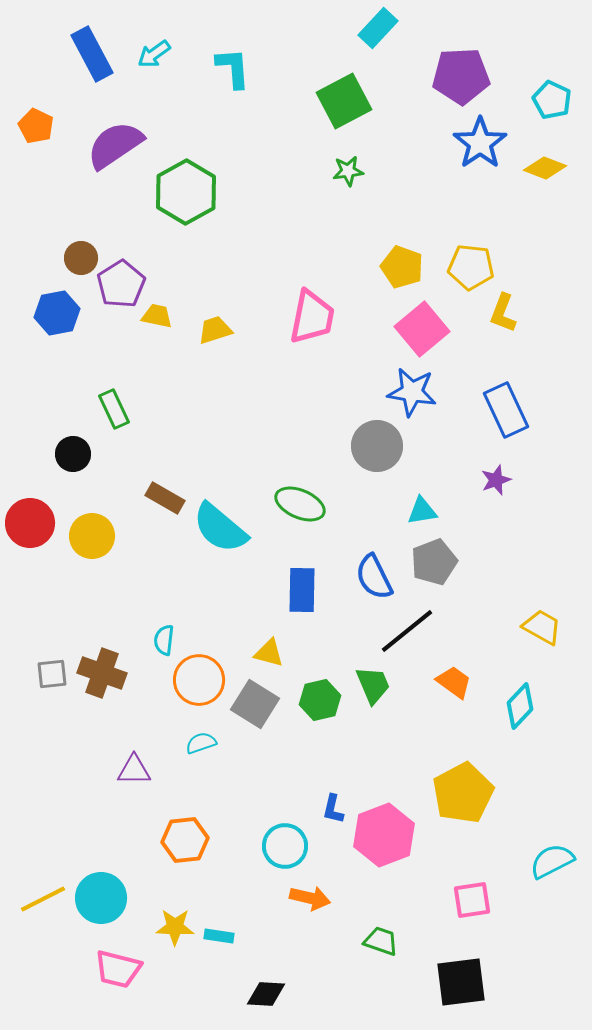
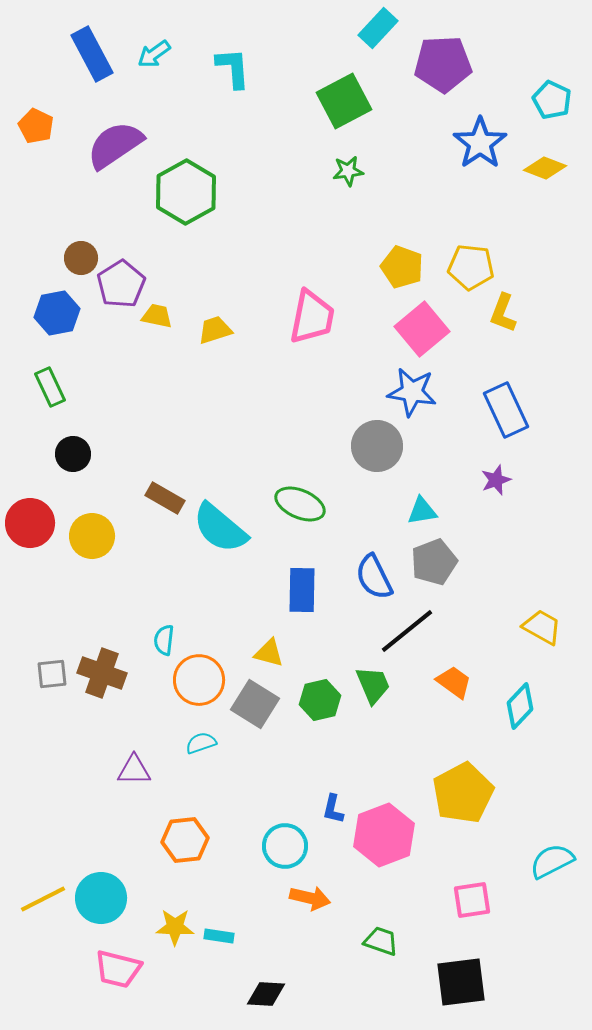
purple pentagon at (461, 76): moved 18 px left, 12 px up
green rectangle at (114, 409): moved 64 px left, 22 px up
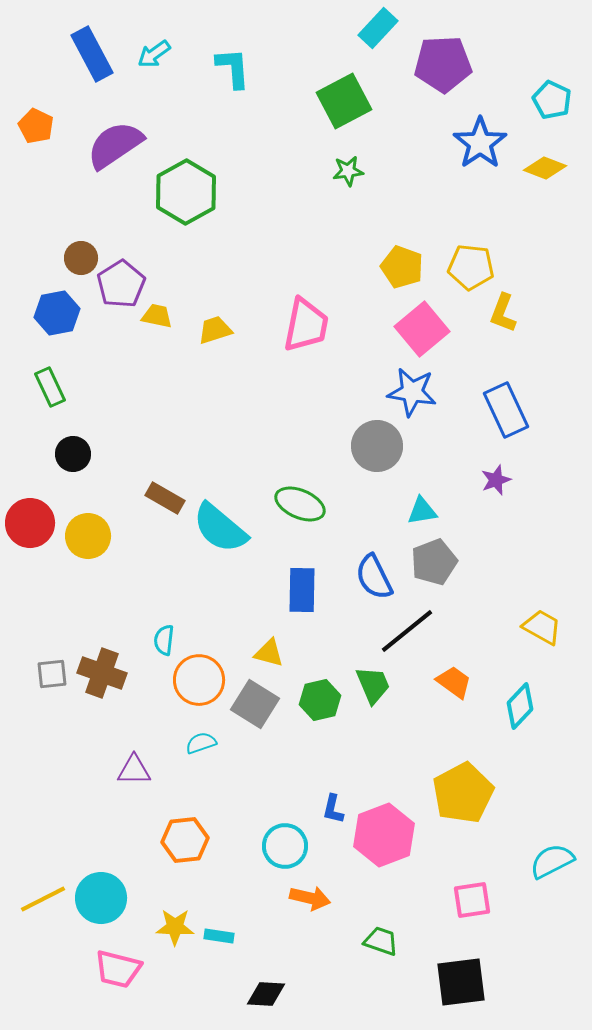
pink trapezoid at (312, 317): moved 6 px left, 8 px down
yellow circle at (92, 536): moved 4 px left
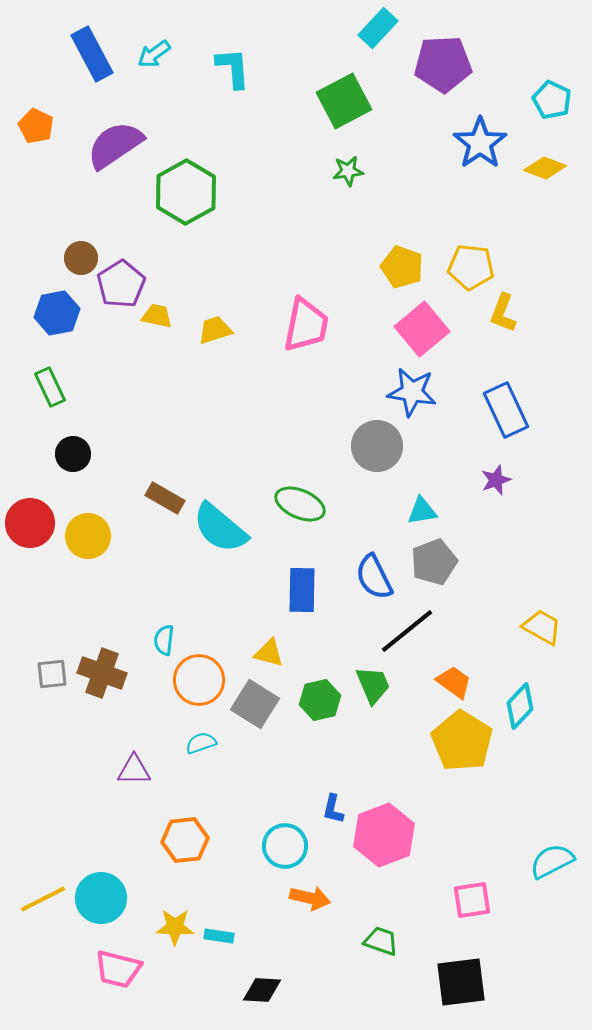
yellow pentagon at (463, 793): moved 1 px left, 52 px up; rotated 12 degrees counterclockwise
black diamond at (266, 994): moved 4 px left, 4 px up
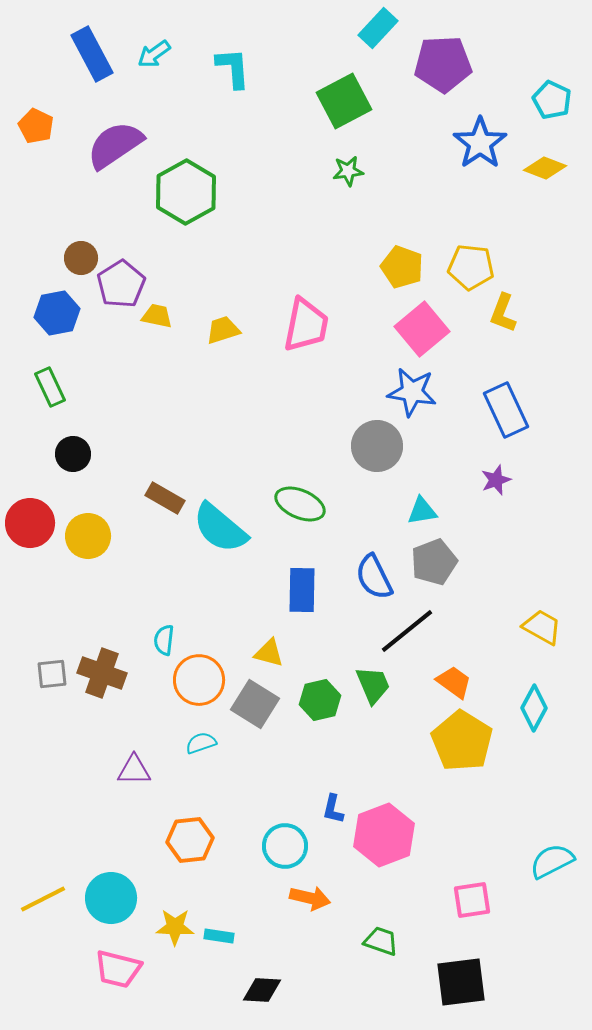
yellow trapezoid at (215, 330): moved 8 px right
cyan diamond at (520, 706): moved 14 px right, 2 px down; rotated 15 degrees counterclockwise
orange hexagon at (185, 840): moved 5 px right
cyan circle at (101, 898): moved 10 px right
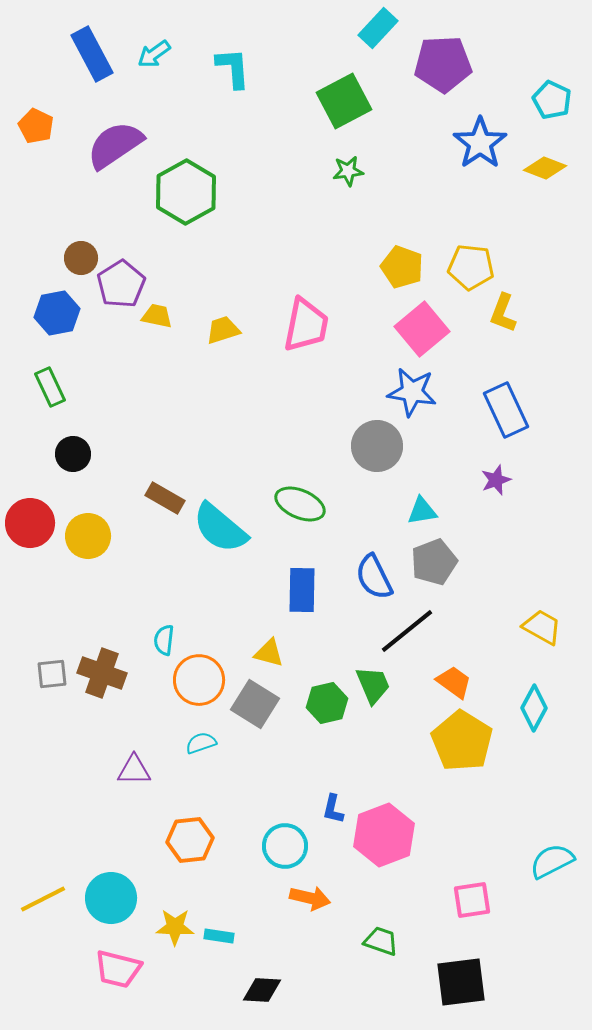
green hexagon at (320, 700): moved 7 px right, 3 px down
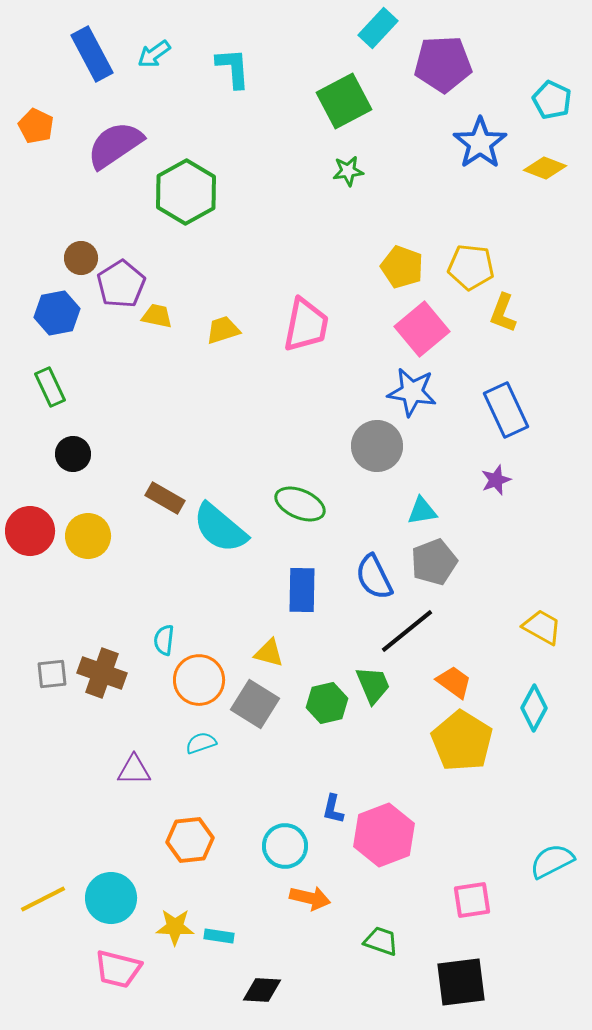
red circle at (30, 523): moved 8 px down
